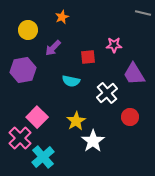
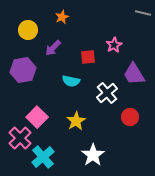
pink star: rotated 28 degrees counterclockwise
white star: moved 14 px down
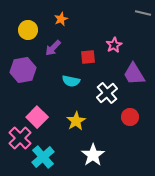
orange star: moved 1 px left, 2 px down
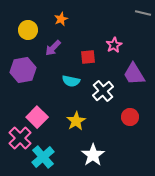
white cross: moved 4 px left, 2 px up
